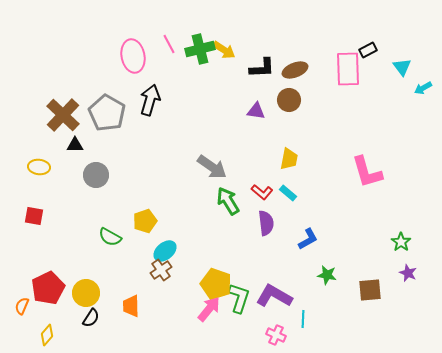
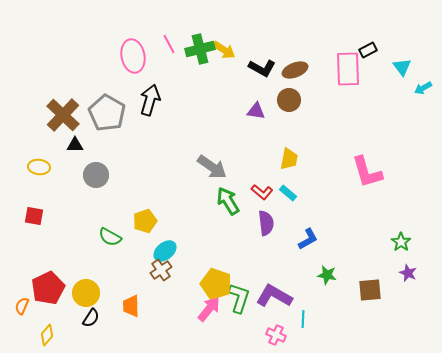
black L-shape at (262, 68): rotated 32 degrees clockwise
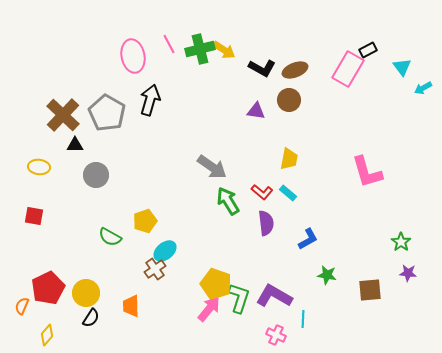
pink rectangle at (348, 69): rotated 32 degrees clockwise
brown cross at (161, 270): moved 6 px left, 1 px up
purple star at (408, 273): rotated 18 degrees counterclockwise
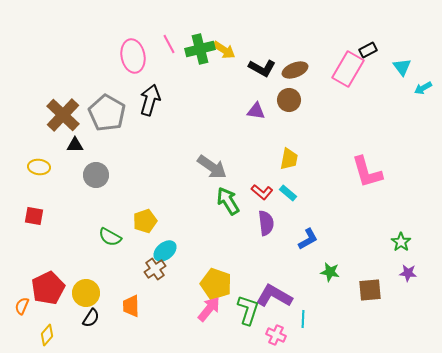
green star at (327, 275): moved 3 px right, 3 px up
green L-shape at (239, 298): moved 9 px right, 12 px down
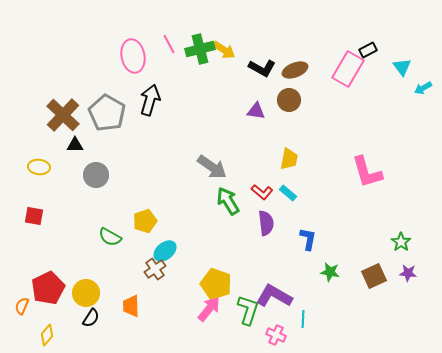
blue L-shape at (308, 239): rotated 50 degrees counterclockwise
brown square at (370, 290): moved 4 px right, 14 px up; rotated 20 degrees counterclockwise
